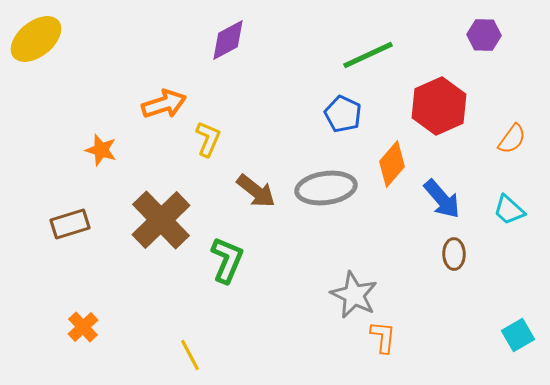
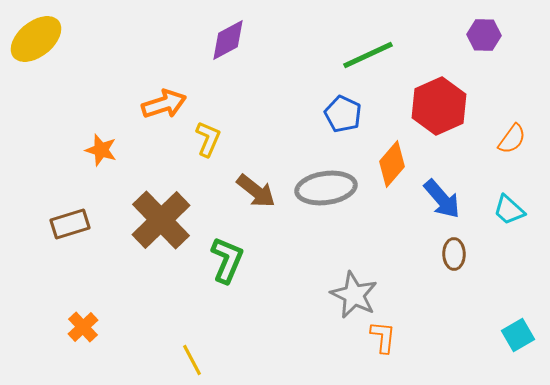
yellow line: moved 2 px right, 5 px down
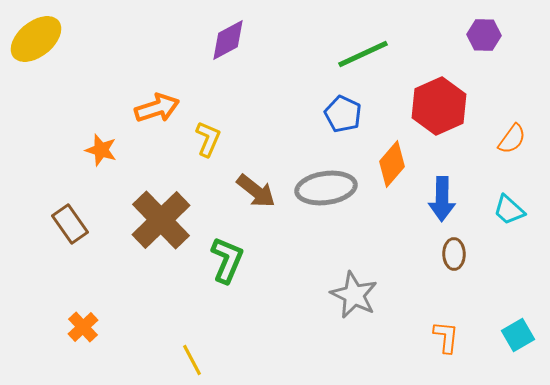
green line: moved 5 px left, 1 px up
orange arrow: moved 7 px left, 4 px down
blue arrow: rotated 42 degrees clockwise
brown rectangle: rotated 72 degrees clockwise
orange L-shape: moved 63 px right
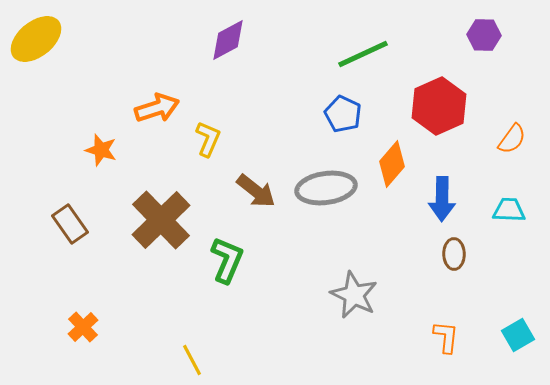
cyan trapezoid: rotated 140 degrees clockwise
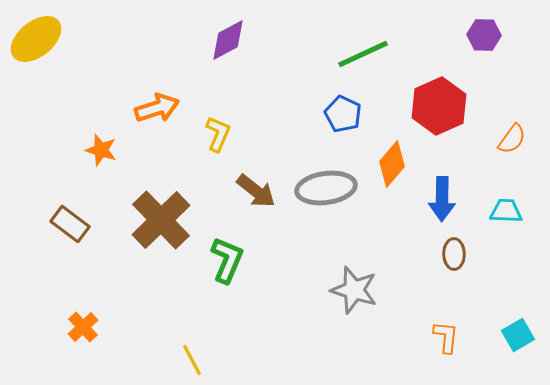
yellow L-shape: moved 10 px right, 5 px up
cyan trapezoid: moved 3 px left, 1 px down
brown rectangle: rotated 18 degrees counterclockwise
gray star: moved 5 px up; rotated 9 degrees counterclockwise
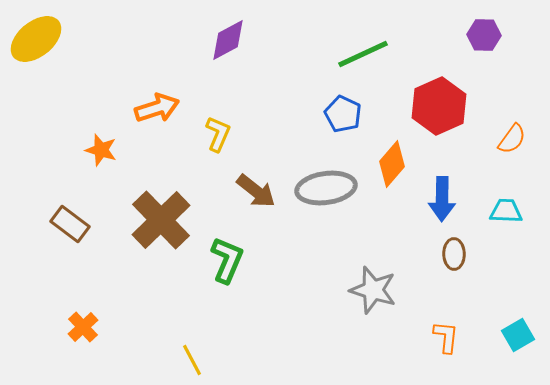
gray star: moved 19 px right
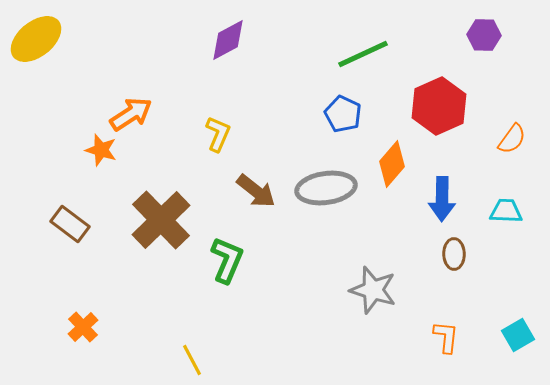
orange arrow: moved 26 px left, 6 px down; rotated 15 degrees counterclockwise
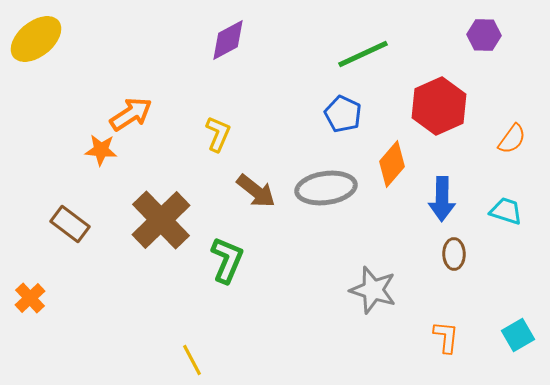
orange star: rotated 12 degrees counterclockwise
cyan trapezoid: rotated 16 degrees clockwise
orange cross: moved 53 px left, 29 px up
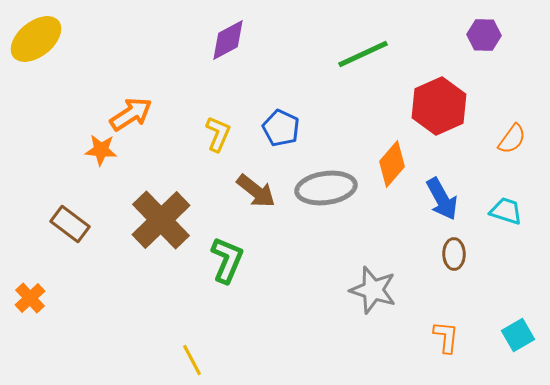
blue pentagon: moved 62 px left, 14 px down
blue arrow: rotated 30 degrees counterclockwise
